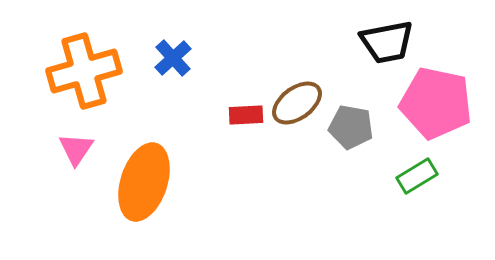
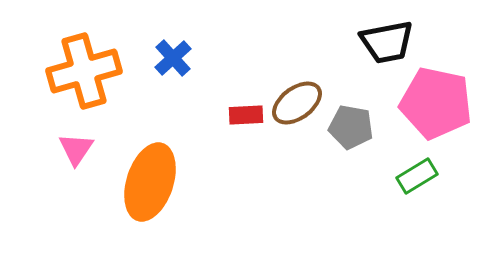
orange ellipse: moved 6 px right
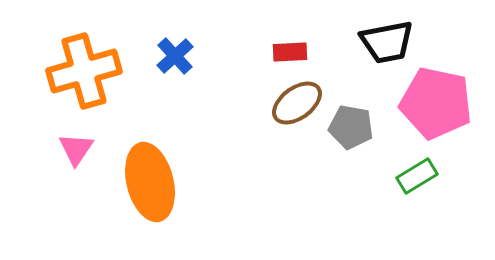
blue cross: moved 2 px right, 2 px up
red rectangle: moved 44 px right, 63 px up
orange ellipse: rotated 32 degrees counterclockwise
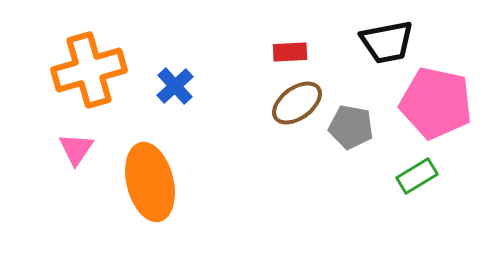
blue cross: moved 30 px down
orange cross: moved 5 px right, 1 px up
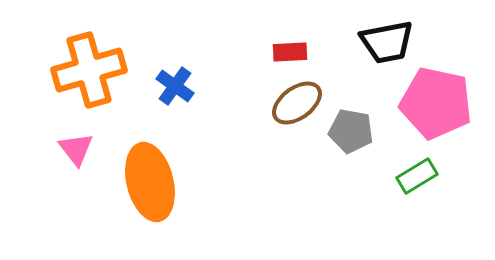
blue cross: rotated 12 degrees counterclockwise
gray pentagon: moved 4 px down
pink triangle: rotated 12 degrees counterclockwise
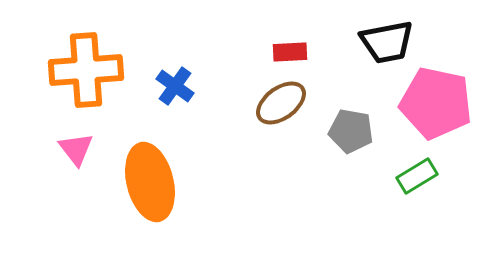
orange cross: moved 3 px left; rotated 12 degrees clockwise
brown ellipse: moved 16 px left
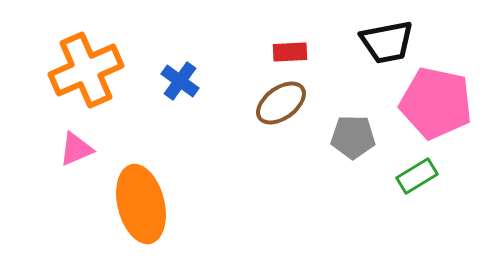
orange cross: rotated 20 degrees counterclockwise
blue cross: moved 5 px right, 5 px up
gray pentagon: moved 2 px right, 6 px down; rotated 9 degrees counterclockwise
pink triangle: rotated 45 degrees clockwise
orange ellipse: moved 9 px left, 22 px down
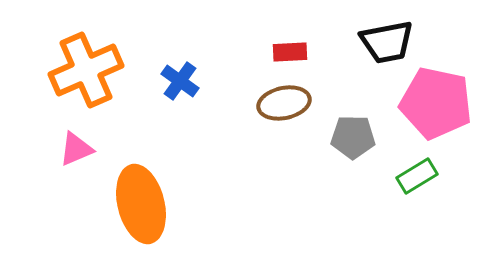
brown ellipse: moved 3 px right; rotated 24 degrees clockwise
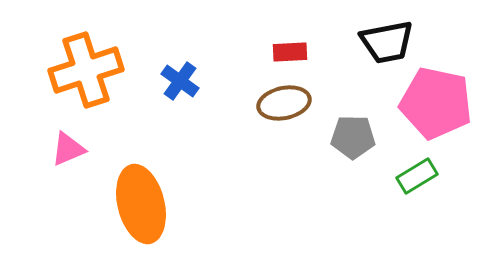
orange cross: rotated 6 degrees clockwise
pink triangle: moved 8 px left
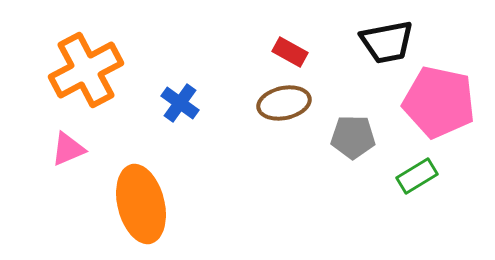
red rectangle: rotated 32 degrees clockwise
orange cross: rotated 10 degrees counterclockwise
blue cross: moved 22 px down
pink pentagon: moved 3 px right, 1 px up
